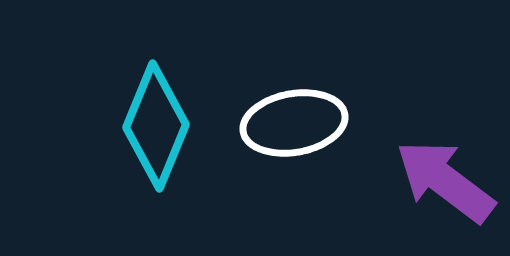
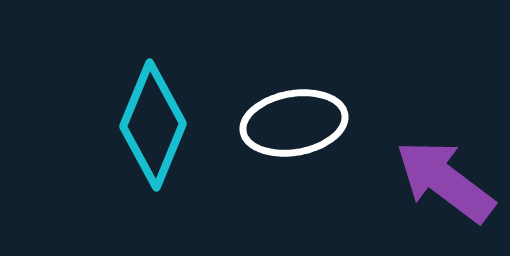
cyan diamond: moved 3 px left, 1 px up
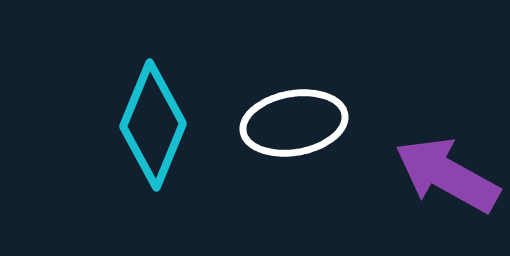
purple arrow: moved 2 px right, 6 px up; rotated 8 degrees counterclockwise
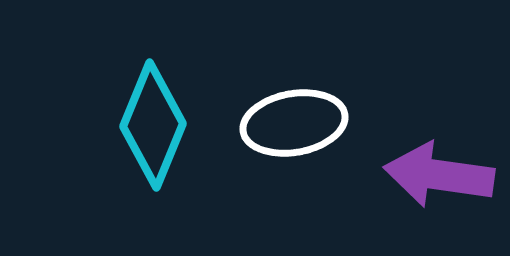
purple arrow: moved 8 px left; rotated 21 degrees counterclockwise
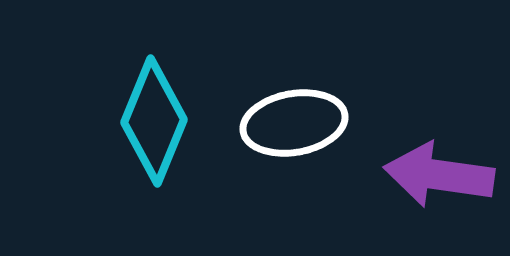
cyan diamond: moved 1 px right, 4 px up
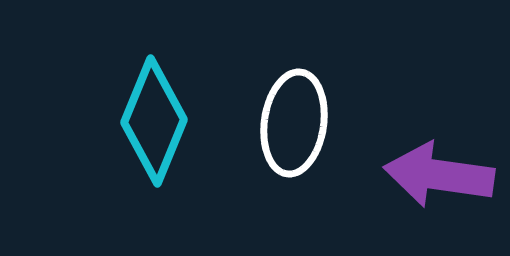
white ellipse: rotated 72 degrees counterclockwise
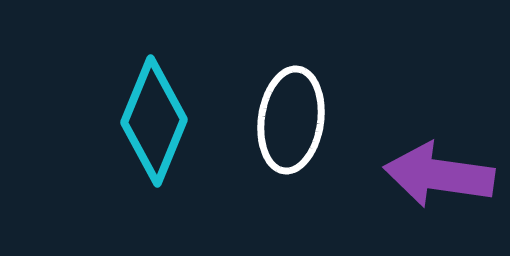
white ellipse: moved 3 px left, 3 px up
